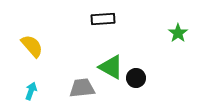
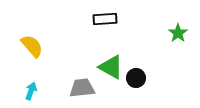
black rectangle: moved 2 px right
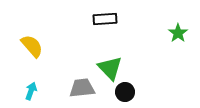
green triangle: moved 1 px left, 1 px down; rotated 16 degrees clockwise
black circle: moved 11 px left, 14 px down
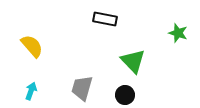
black rectangle: rotated 15 degrees clockwise
green star: rotated 18 degrees counterclockwise
green triangle: moved 23 px right, 7 px up
gray trapezoid: rotated 68 degrees counterclockwise
black circle: moved 3 px down
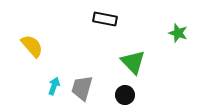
green triangle: moved 1 px down
cyan arrow: moved 23 px right, 5 px up
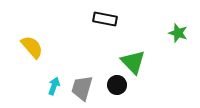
yellow semicircle: moved 1 px down
black circle: moved 8 px left, 10 px up
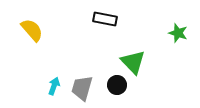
yellow semicircle: moved 17 px up
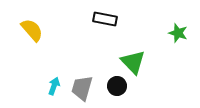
black circle: moved 1 px down
